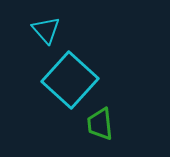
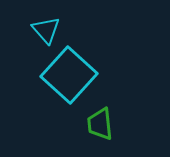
cyan square: moved 1 px left, 5 px up
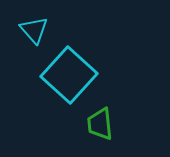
cyan triangle: moved 12 px left
